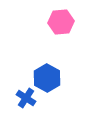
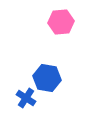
blue hexagon: rotated 20 degrees counterclockwise
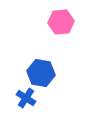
blue hexagon: moved 6 px left, 5 px up
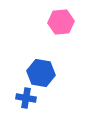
blue cross: rotated 24 degrees counterclockwise
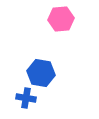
pink hexagon: moved 3 px up
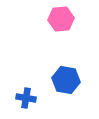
blue hexagon: moved 25 px right, 7 px down
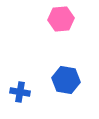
blue cross: moved 6 px left, 6 px up
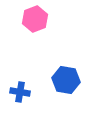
pink hexagon: moved 26 px left; rotated 15 degrees counterclockwise
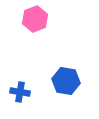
blue hexagon: moved 1 px down
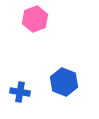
blue hexagon: moved 2 px left, 1 px down; rotated 12 degrees clockwise
